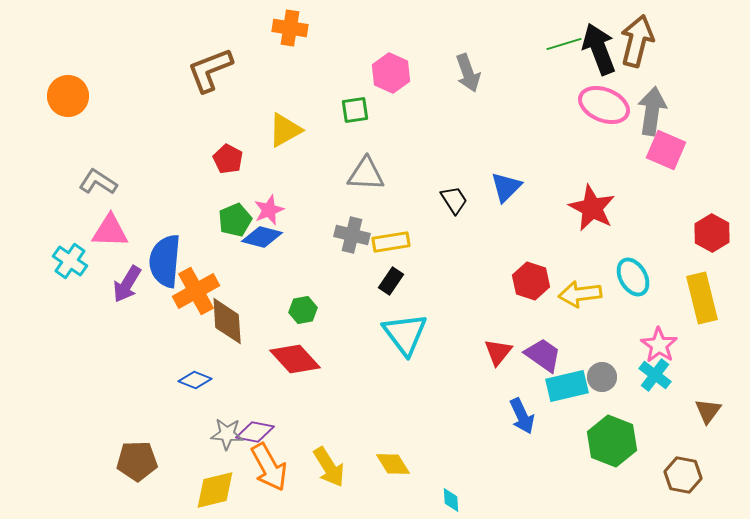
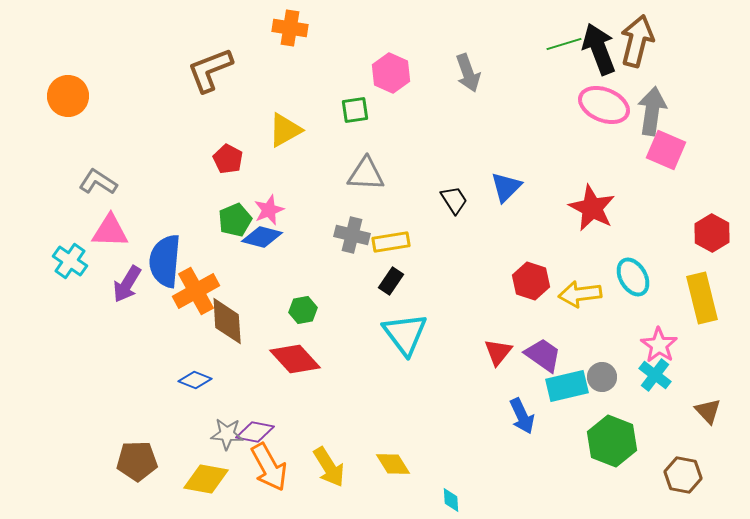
brown triangle at (708, 411): rotated 20 degrees counterclockwise
yellow diamond at (215, 490): moved 9 px left, 11 px up; rotated 24 degrees clockwise
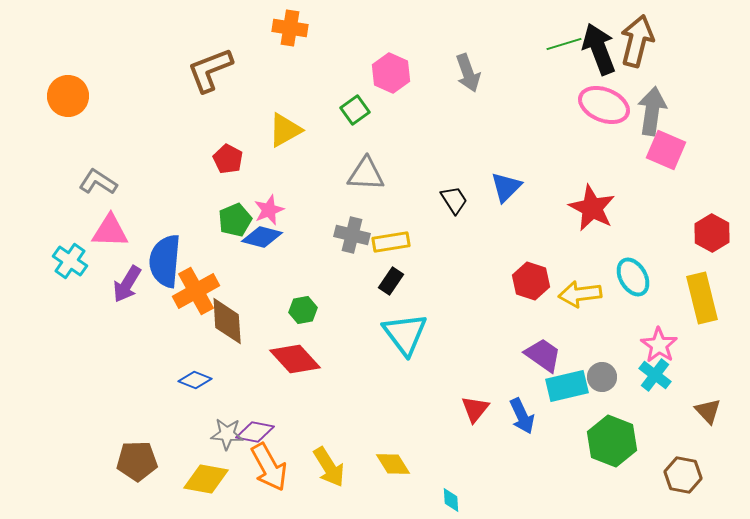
green square at (355, 110): rotated 28 degrees counterclockwise
red triangle at (498, 352): moved 23 px left, 57 px down
